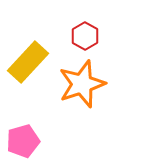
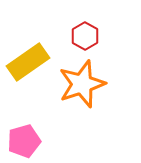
yellow rectangle: rotated 12 degrees clockwise
pink pentagon: moved 1 px right
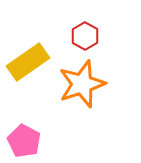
pink pentagon: rotated 28 degrees counterclockwise
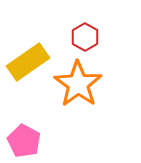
red hexagon: moved 1 px down
orange star: moved 4 px left; rotated 18 degrees counterclockwise
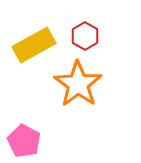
red hexagon: moved 1 px up
yellow rectangle: moved 6 px right, 17 px up; rotated 6 degrees clockwise
